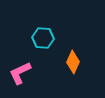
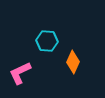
cyan hexagon: moved 4 px right, 3 px down
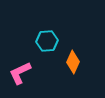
cyan hexagon: rotated 10 degrees counterclockwise
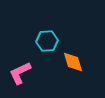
orange diamond: rotated 40 degrees counterclockwise
